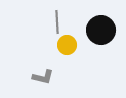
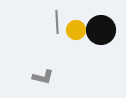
yellow circle: moved 9 px right, 15 px up
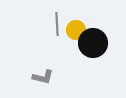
gray line: moved 2 px down
black circle: moved 8 px left, 13 px down
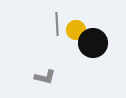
gray L-shape: moved 2 px right
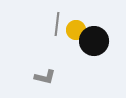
gray line: rotated 10 degrees clockwise
black circle: moved 1 px right, 2 px up
